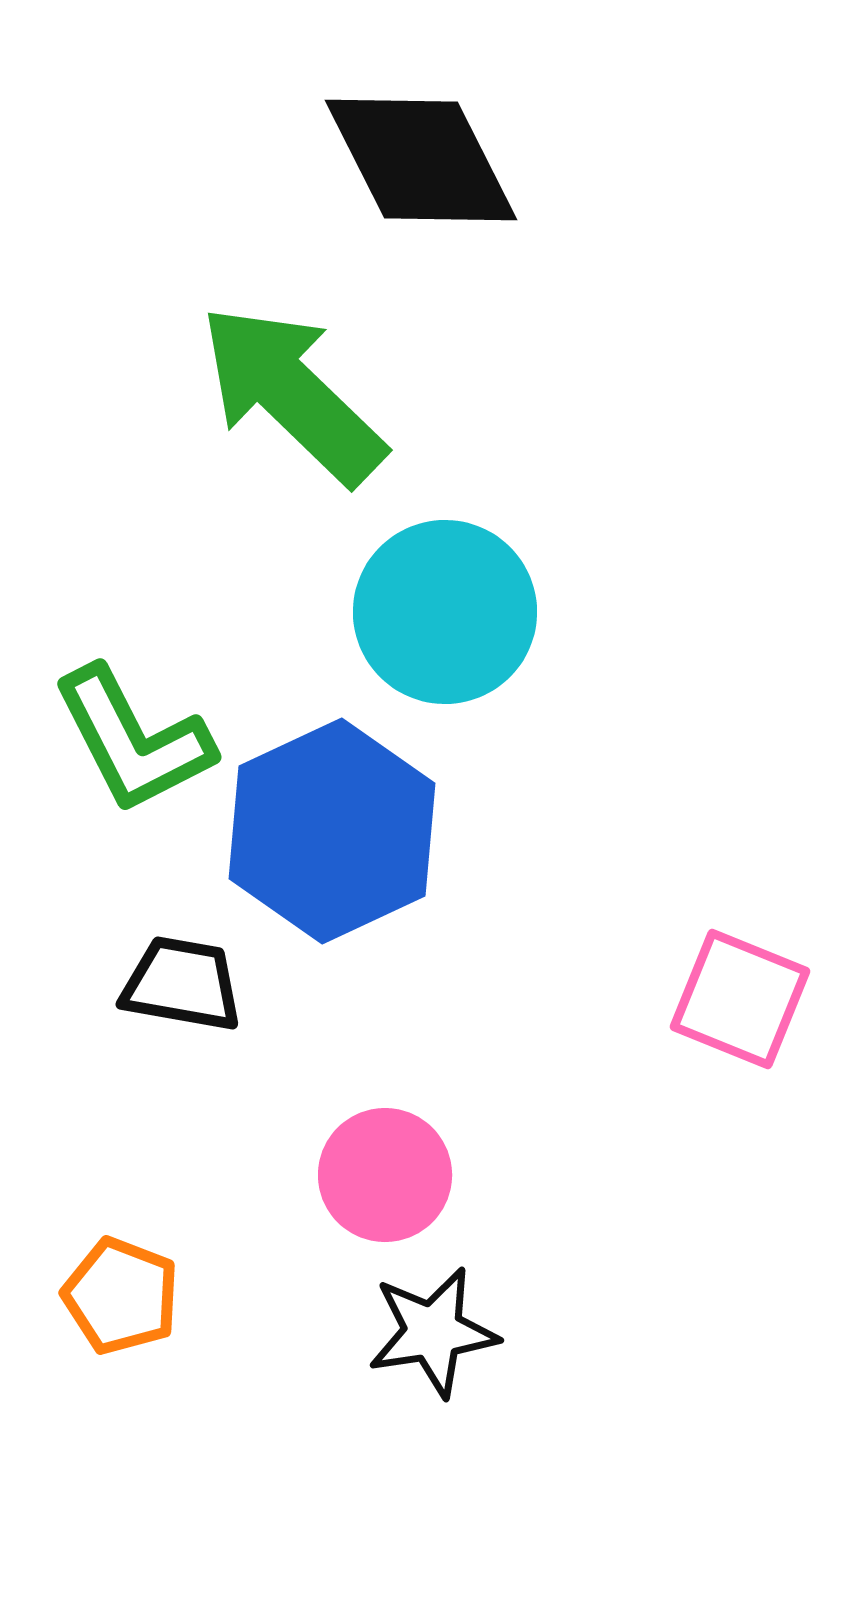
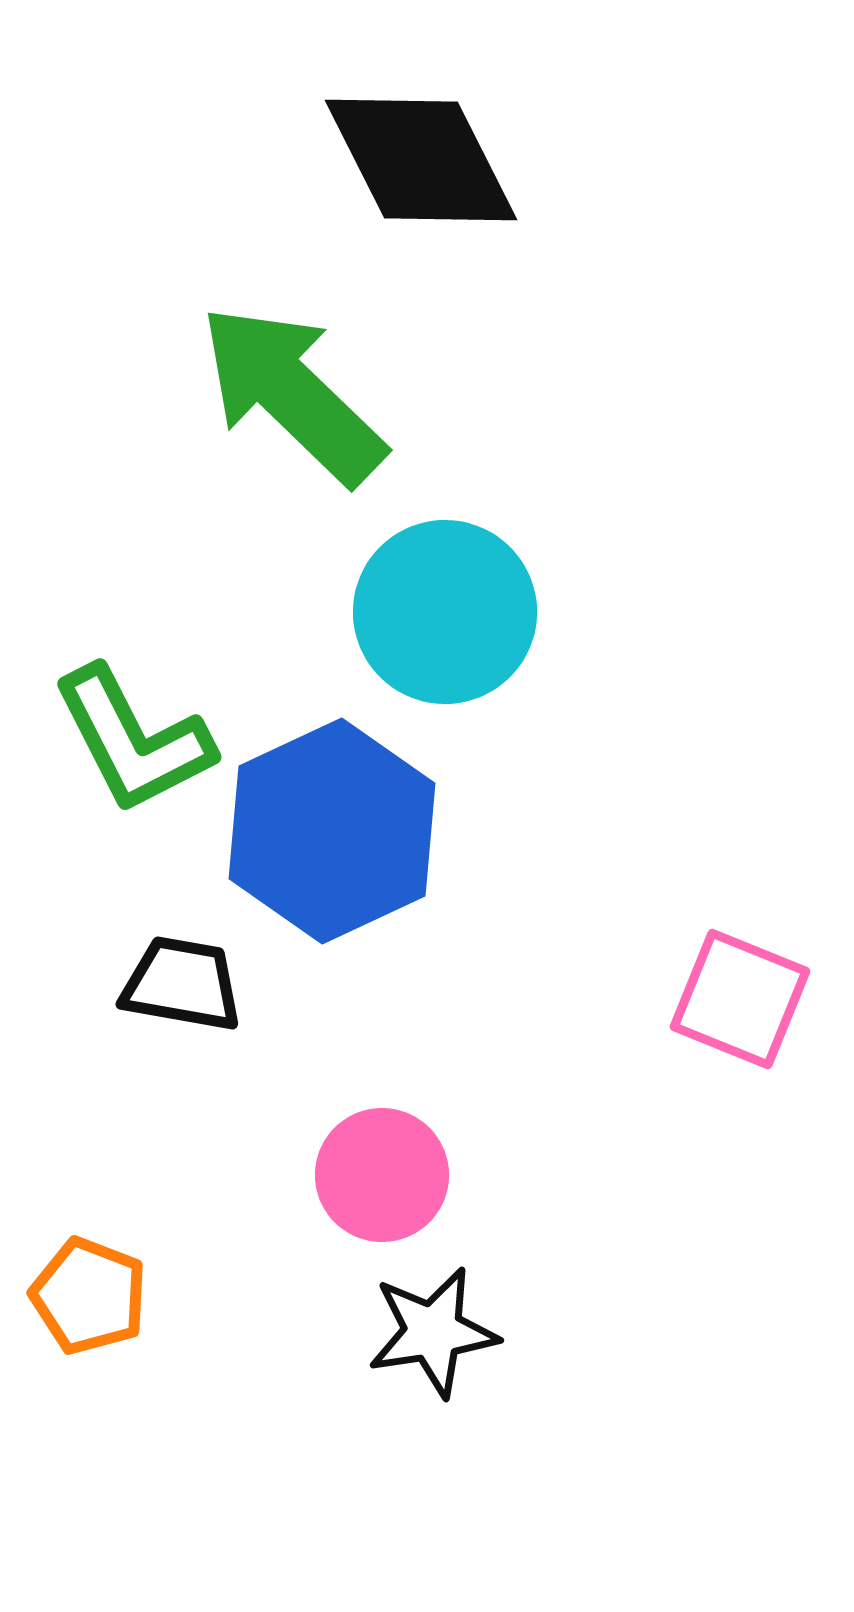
pink circle: moved 3 px left
orange pentagon: moved 32 px left
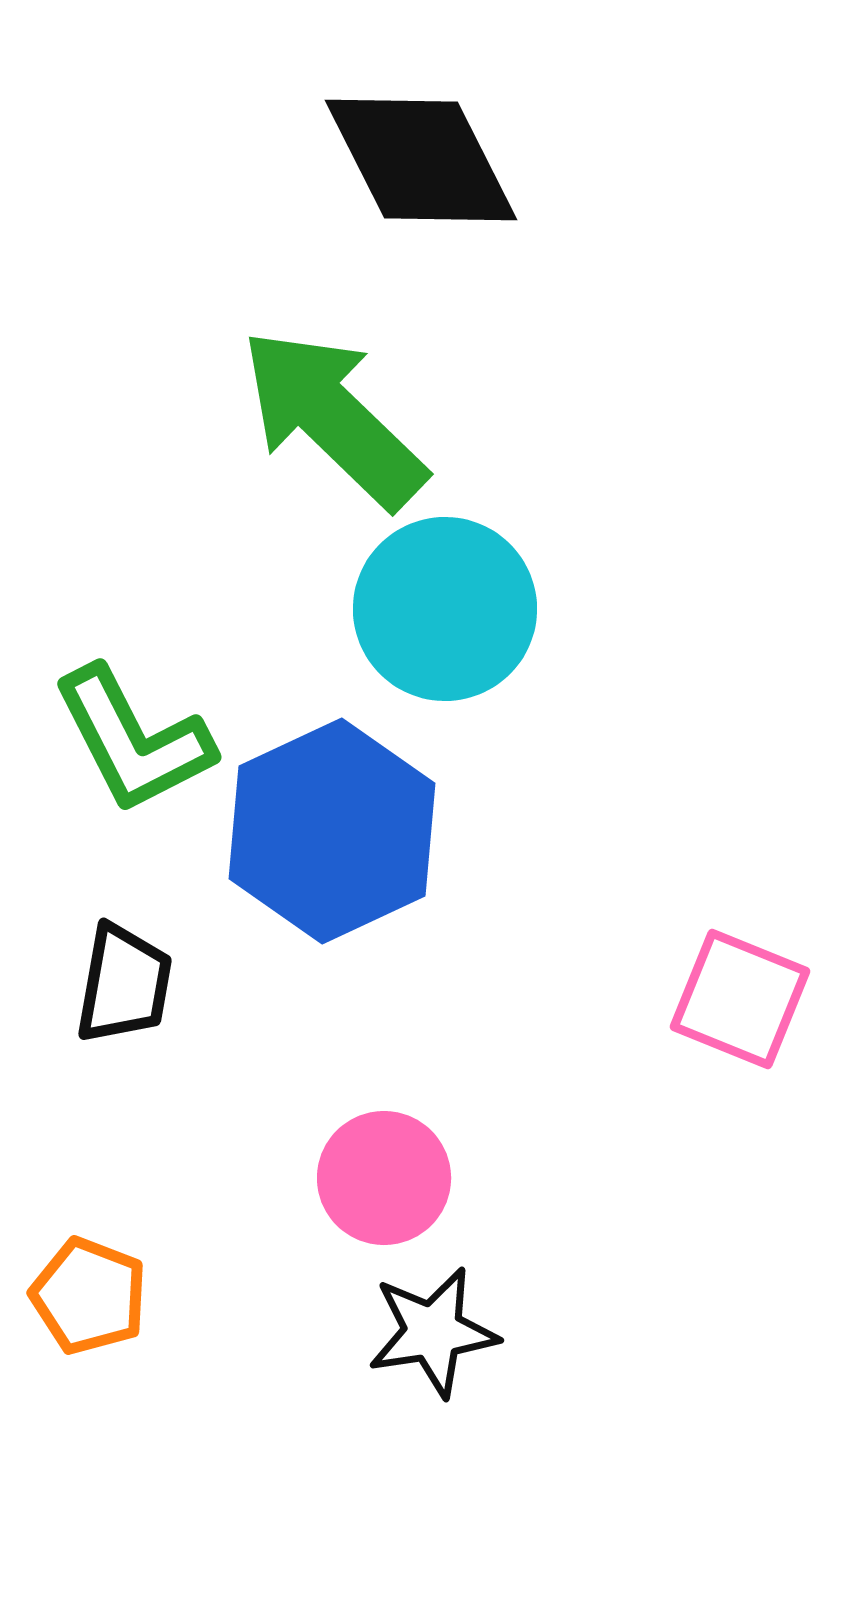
green arrow: moved 41 px right, 24 px down
cyan circle: moved 3 px up
black trapezoid: moved 58 px left; rotated 90 degrees clockwise
pink circle: moved 2 px right, 3 px down
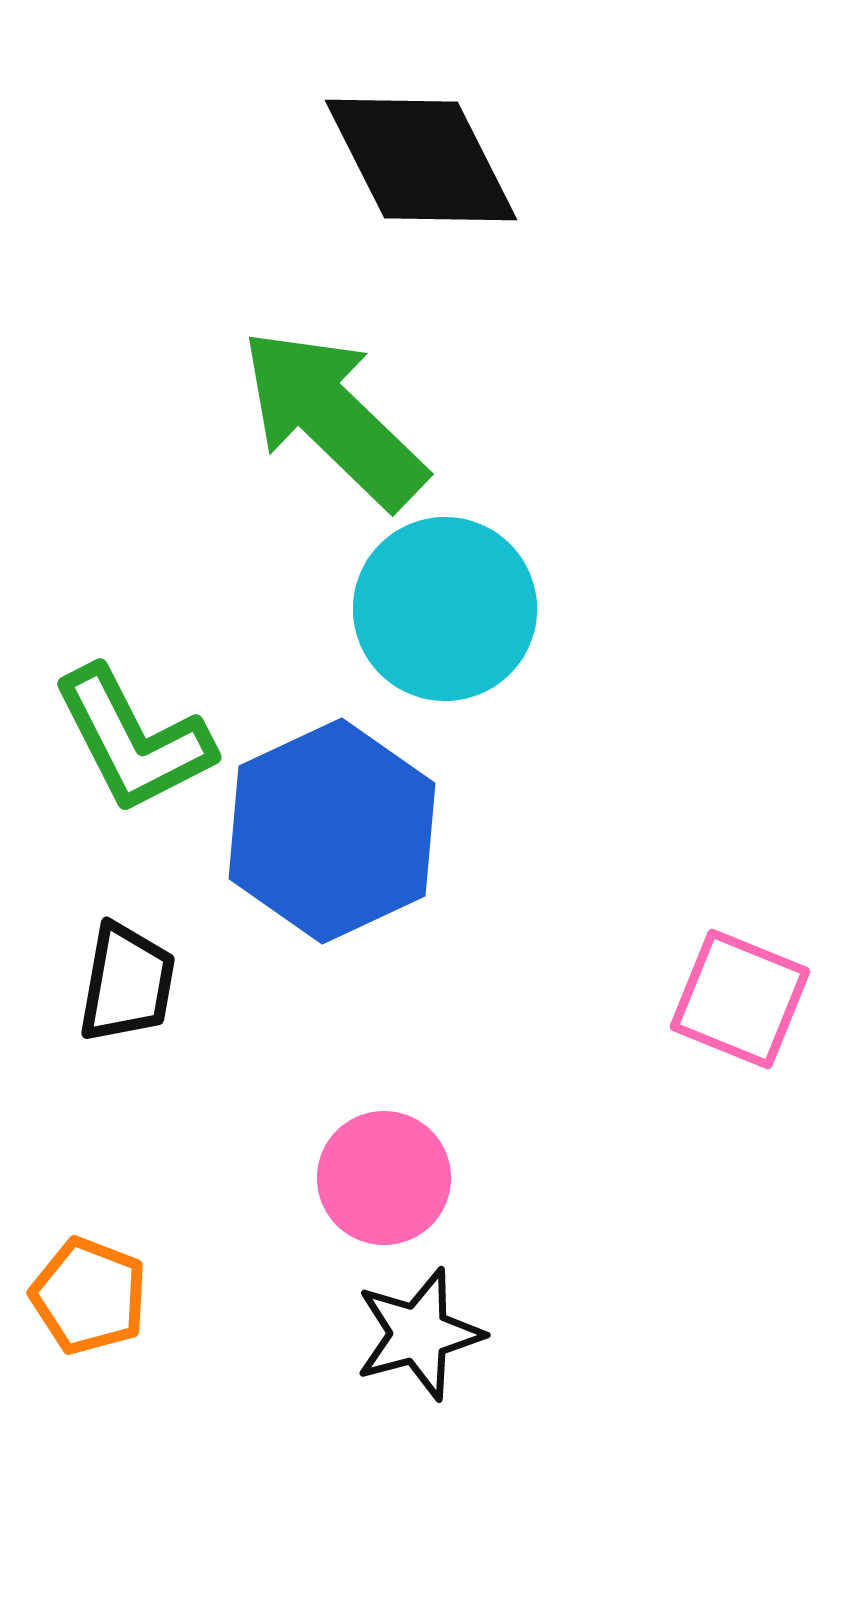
black trapezoid: moved 3 px right, 1 px up
black star: moved 14 px left, 2 px down; rotated 6 degrees counterclockwise
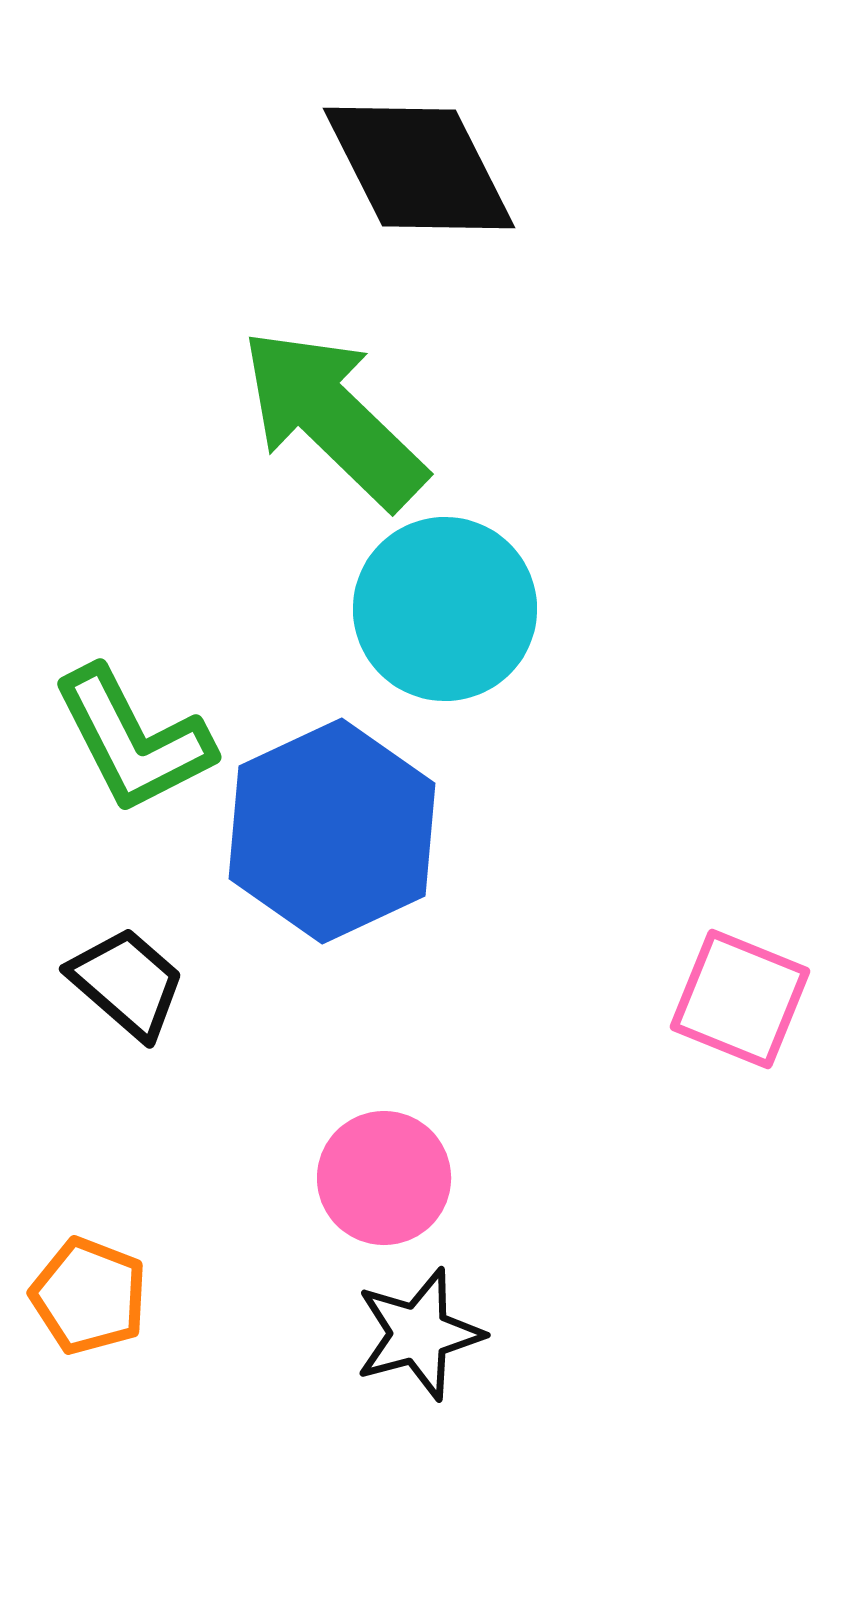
black diamond: moved 2 px left, 8 px down
black trapezoid: rotated 59 degrees counterclockwise
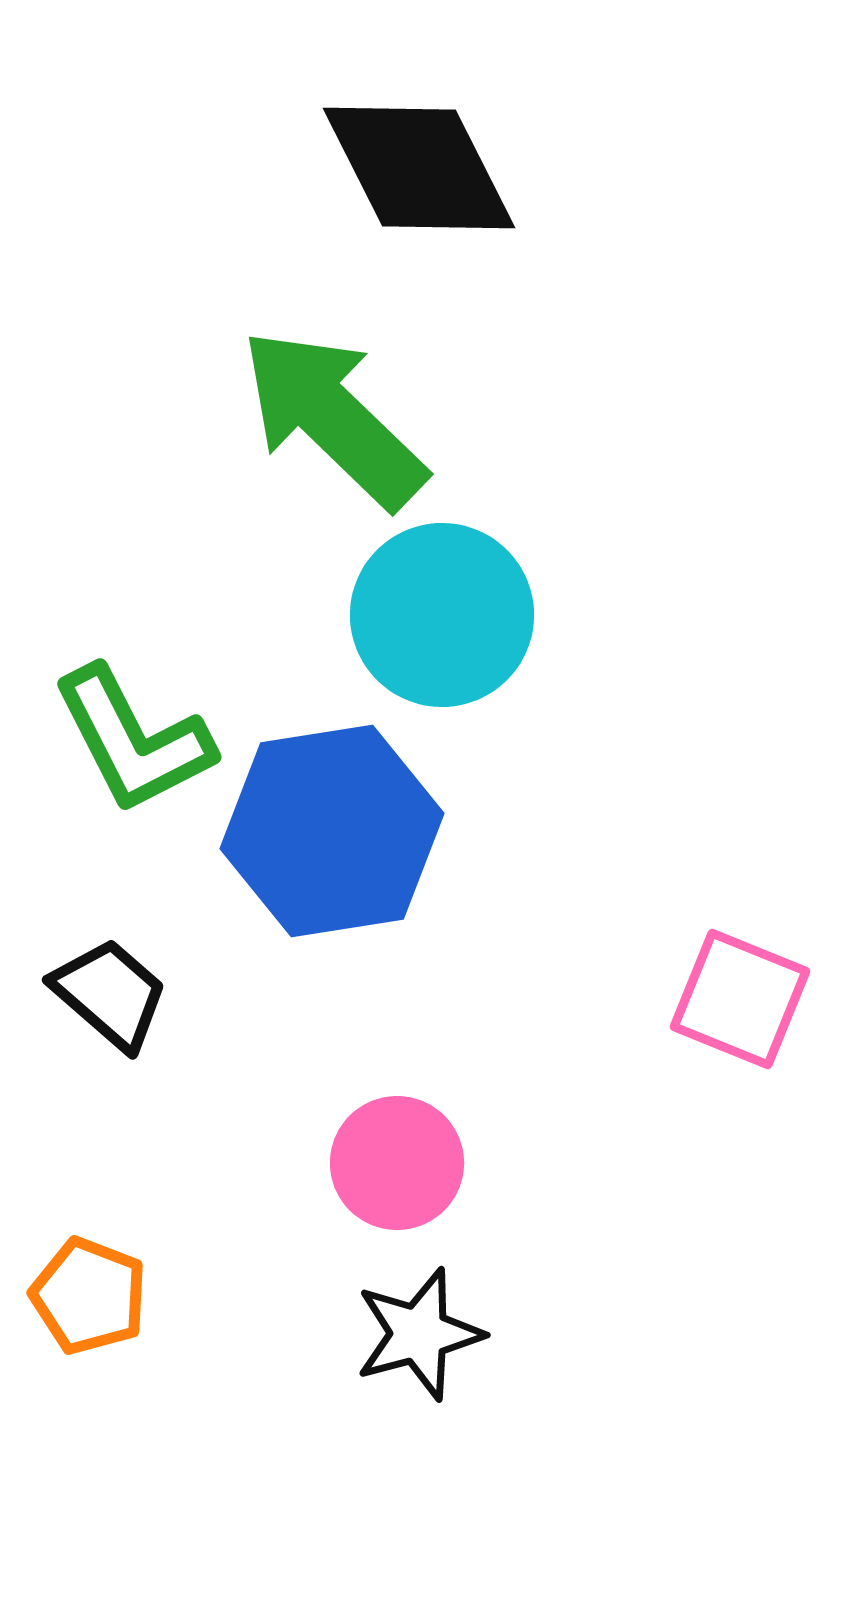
cyan circle: moved 3 px left, 6 px down
blue hexagon: rotated 16 degrees clockwise
black trapezoid: moved 17 px left, 11 px down
pink circle: moved 13 px right, 15 px up
